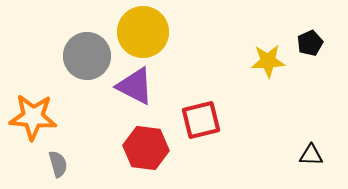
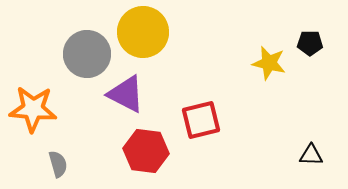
black pentagon: rotated 25 degrees clockwise
gray circle: moved 2 px up
yellow star: moved 1 px right, 2 px down; rotated 16 degrees clockwise
purple triangle: moved 9 px left, 8 px down
orange star: moved 8 px up
red hexagon: moved 3 px down
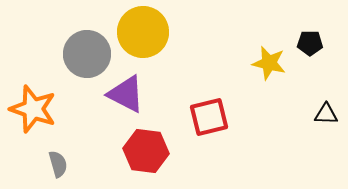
orange star: rotated 15 degrees clockwise
red square: moved 8 px right, 3 px up
black triangle: moved 15 px right, 41 px up
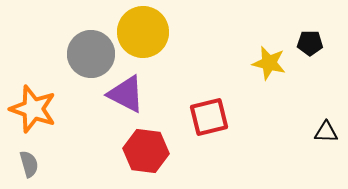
gray circle: moved 4 px right
black triangle: moved 18 px down
gray semicircle: moved 29 px left
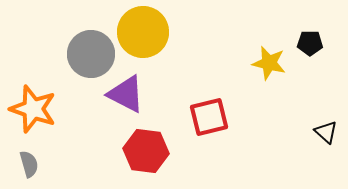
black triangle: rotated 40 degrees clockwise
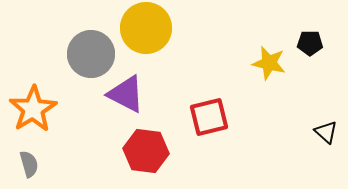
yellow circle: moved 3 px right, 4 px up
orange star: rotated 21 degrees clockwise
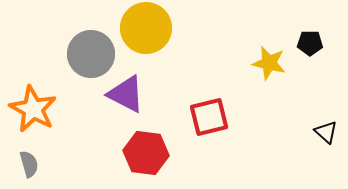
orange star: rotated 12 degrees counterclockwise
red hexagon: moved 2 px down
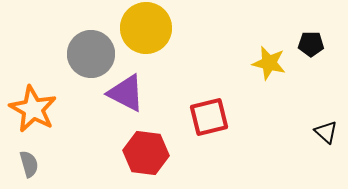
black pentagon: moved 1 px right, 1 px down
purple triangle: moved 1 px up
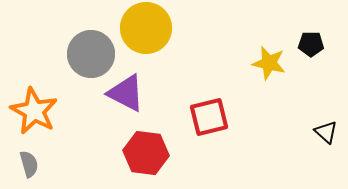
orange star: moved 1 px right, 2 px down
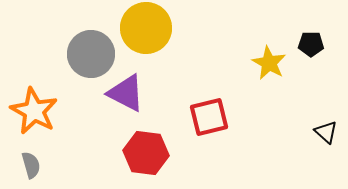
yellow star: rotated 16 degrees clockwise
gray semicircle: moved 2 px right, 1 px down
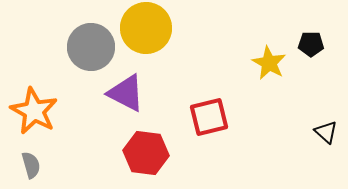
gray circle: moved 7 px up
